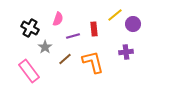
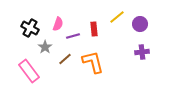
yellow line: moved 2 px right, 2 px down
pink semicircle: moved 5 px down
purple circle: moved 7 px right
purple cross: moved 16 px right
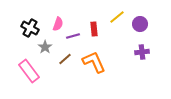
orange L-shape: moved 1 px right; rotated 10 degrees counterclockwise
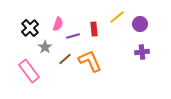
black cross: rotated 18 degrees clockwise
orange L-shape: moved 4 px left, 1 px up
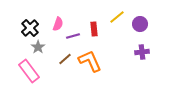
gray star: moved 7 px left
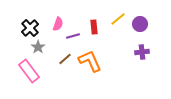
yellow line: moved 1 px right, 2 px down
red rectangle: moved 2 px up
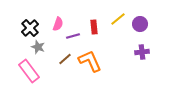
gray star: rotated 16 degrees counterclockwise
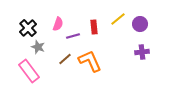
black cross: moved 2 px left
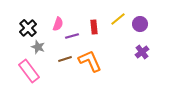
purple line: moved 1 px left
purple cross: rotated 32 degrees counterclockwise
brown line: rotated 24 degrees clockwise
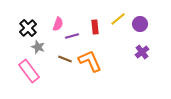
red rectangle: moved 1 px right
brown line: rotated 40 degrees clockwise
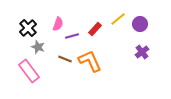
red rectangle: moved 2 px down; rotated 48 degrees clockwise
